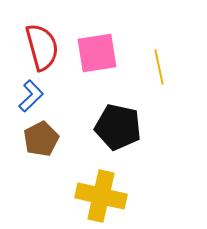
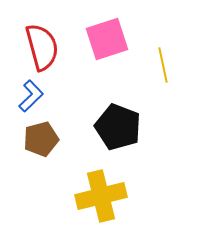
pink square: moved 10 px right, 14 px up; rotated 9 degrees counterclockwise
yellow line: moved 4 px right, 2 px up
black pentagon: rotated 9 degrees clockwise
brown pentagon: rotated 12 degrees clockwise
yellow cross: rotated 27 degrees counterclockwise
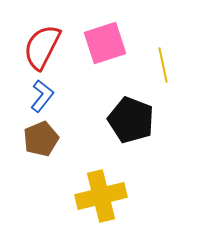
pink square: moved 2 px left, 4 px down
red semicircle: rotated 138 degrees counterclockwise
blue L-shape: moved 11 px right; rotated 8 degrees counterclockwise
black pentagon: moved 13 px right, 7 px up
brown pentagon: rotated 8 degrees counterclockwise
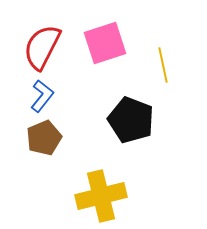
brown pentagon: moved 3 px right, 1 px up
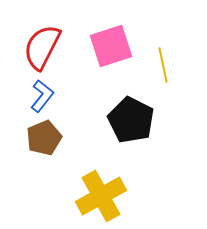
pink square: moved 6 px right, 3 px down
black pentagon: rotated 6 degrees clockwise
yellow cross: rotated 15 degrees counterclockwise
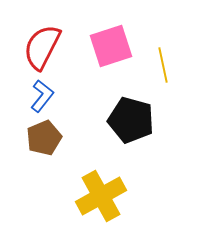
black pentagon: rotated 12 degrees counterclockwise
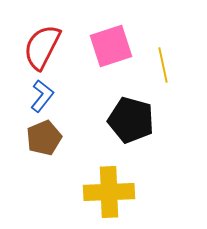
yellow cross: moved 8 px right, 4 px up; rotated 27 degrees clockwise
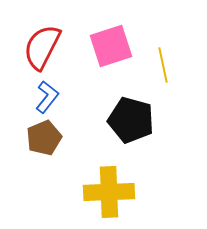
blue L-shape: moved 5 px right, 1 px down
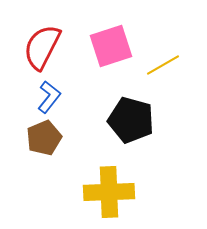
yellow line: rotated 72 degrees clockwise
blue L-shape: moved 2 px right
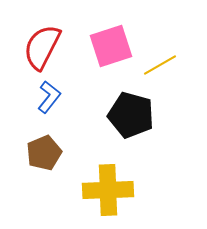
yellow line: moved 3 px left
black pentagon: moved 5 px up
brown pentagon: moved 15 px down
yellow cross: moved 1 px left, 2 px up
